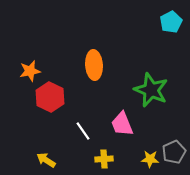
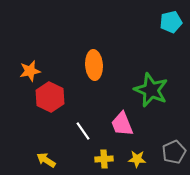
cyan pentagon: rotated 15 degrees clockwise
yellow star: moved 13 px left
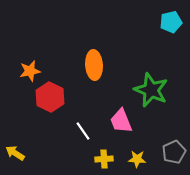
pink trapezoid: moved 1 px left, 3 px up
yellow arrow: moved 31 px left, 7 px up
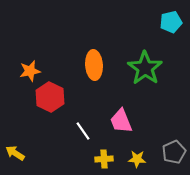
green star: moved 6 px left, 22 px up; rotated 12 degrees clockwise
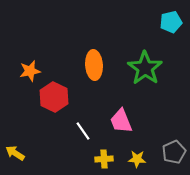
red hexagon: moved 4 px right
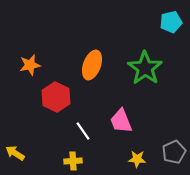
orange ellipse: moved 2 px left; rotated 24 degrees clockwise
orange star: moved 6 px up
red hexagon: moved 2 px right
yellow cross: moved 31 px left, 2 px down
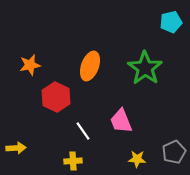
orange ellipse: moved 2 px left, 1 px down
yellow arrow: moved 1 px right, 5 px up; rotated 144 degrees clockwise
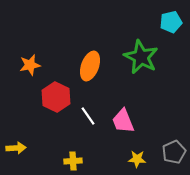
green star: moved 4 px left, 11 px up; rotated 8 degrees counterclockwise
pink trapezoid: moved 2 px right
white line: moved 5 px right, 15 px up
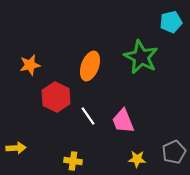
yellow cross: rotated 12 degrees clockwise
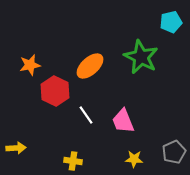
orange ellipse: rotated 28 degrees clockwise
red hexagon: moved 1 px left, 6 px up
white line: moved 2 px left, 1 px up
yellow star: moved 3 px left
